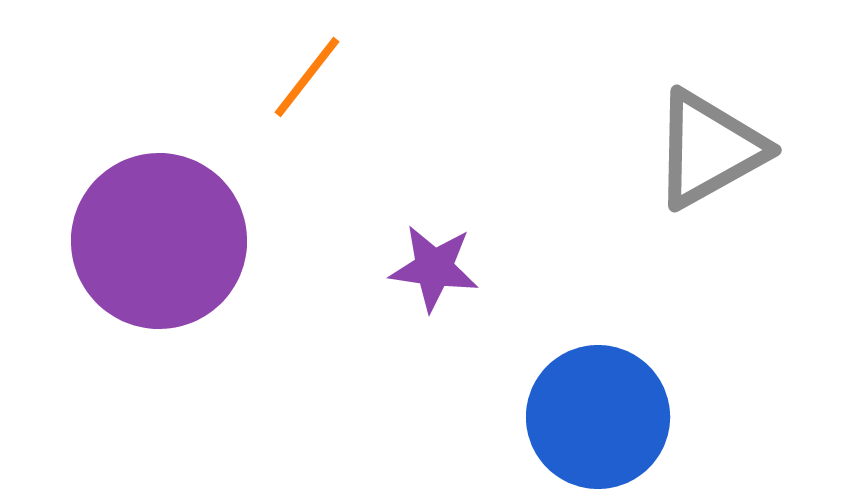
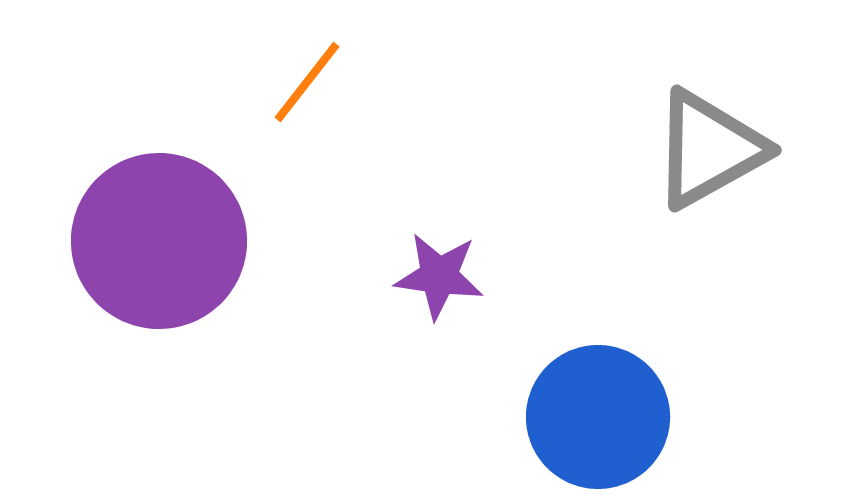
orange line: moved 5 px down
purple star: moved 5 px right, 8 px down
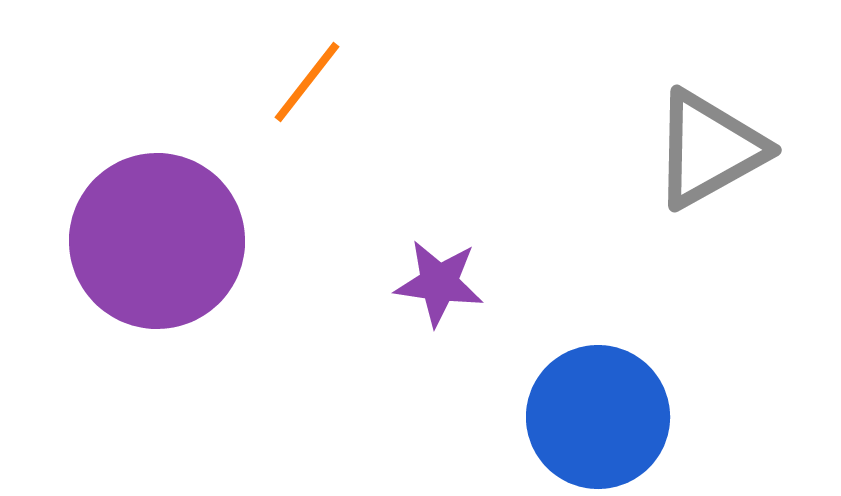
purple circle: moved 2 px left
purple star: moved 7 px down
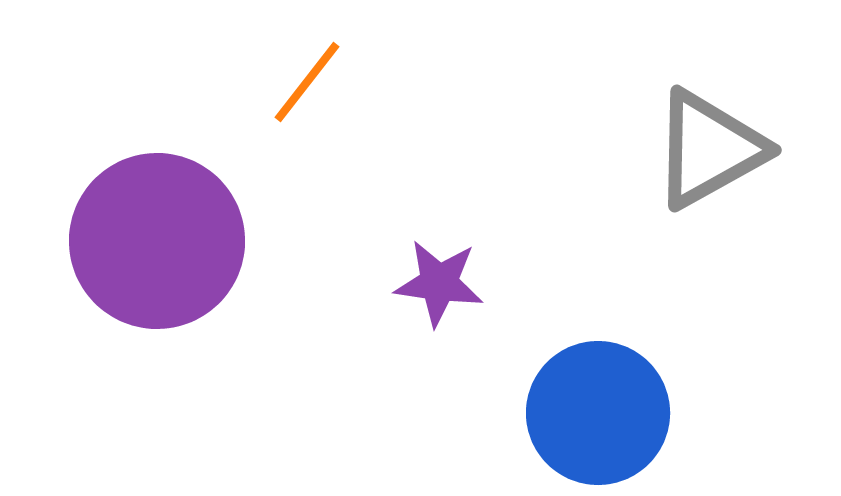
blue circle: moved 4 px up
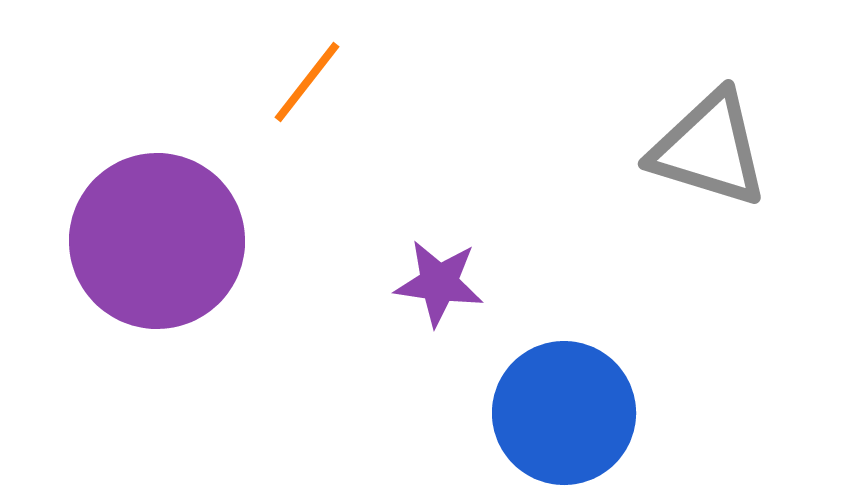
gray triangle: rotated 46 degrees clockwise
blue circle: moved 34 px left
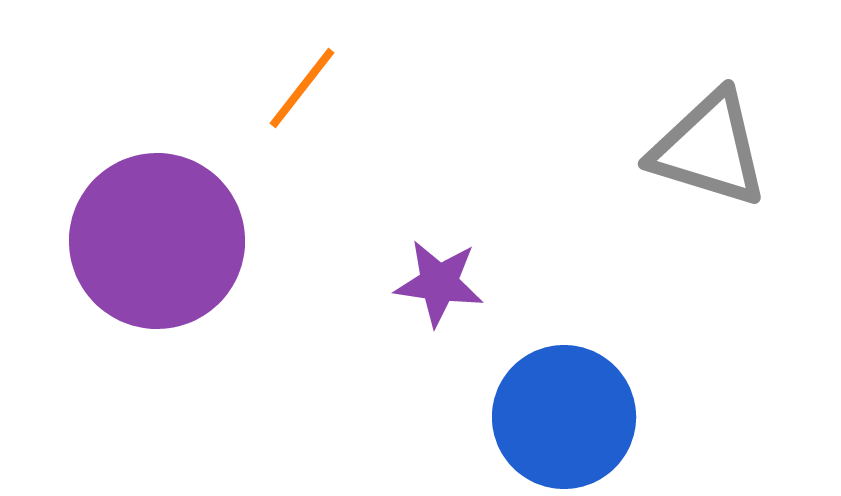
orange line: moved 5 px left, 6 px down
blue circle: moved 4 px down
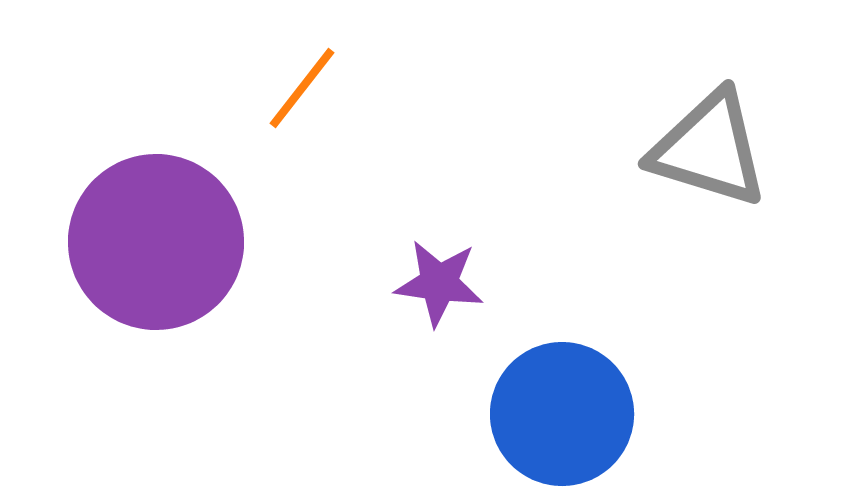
purple circle: moved 1 px left, 1 px down
blue circle: moved 2 px left, 3 px up
